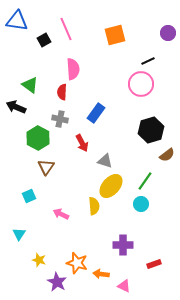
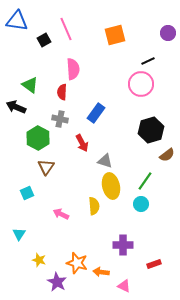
yellow ellipse: rotated 55 degrees counterclockwise
cyan square: moved 2 px left, 3 px up
orange arrow: moved 2 px up
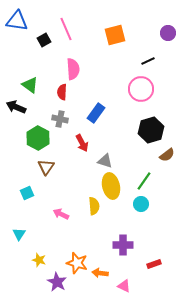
pink circle: moved 5 px down
green line: moved 1 px left
orange arrow: moved 1 px left, 1 px down
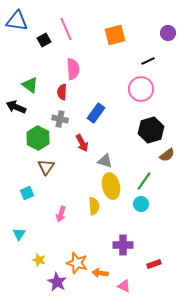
pink arrow: rotated 98 degrees counterclockwise
